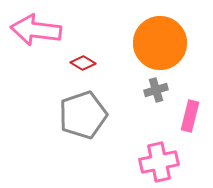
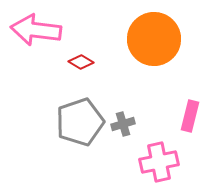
orange circle: moved 6 px left, 4 px up
red diamond: moved 2 px left, 1 px up
gray cross: moved 33 px left, 34 px down
gray pentagon: moved 3 px left, 7 px down
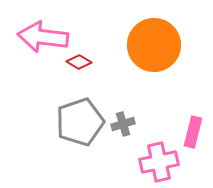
pink arrow: moved 7 px right, 7 px down
orange circle: moved 6 px down
red diamond: moved 2 px left
pink rectangle: moved 3 px right, 16 px down
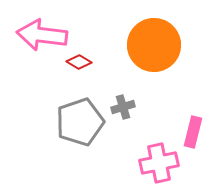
pink arrow: moved 1 px left, 2 px up
gray cross: moved 17 px up
pink cross: moved 1 px down
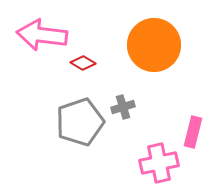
red diamond: moved 4 px right, 1 px down
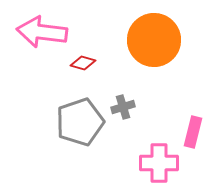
pink arrow: moved 3 px up
orange circle: moved 5 px up
red diamond: rotated 15 degrees counterclockwise
pink cross: rotated 12 degrees clockwise
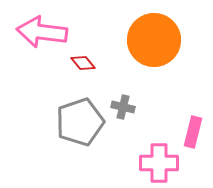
red diamond: rotated 35 degrees clockwise
gray cross: rotated 30 degrees clockwise
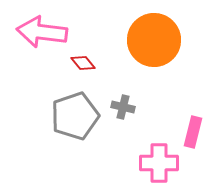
gray pentagon: moved 5 px left, 6 px up
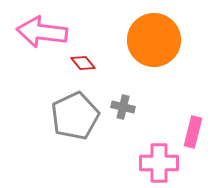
gray pentagon: rotated 6 degrees counterclockwise
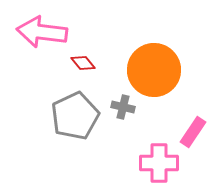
orange circle: moved 30 px down
pink rectangle: rotated 20 degrees clockwise
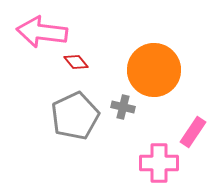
red diamond: moved 7 px left, 1 px up
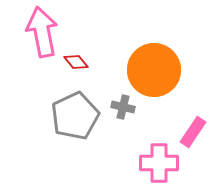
pink arrow: rotated 72 degrees clockwise
